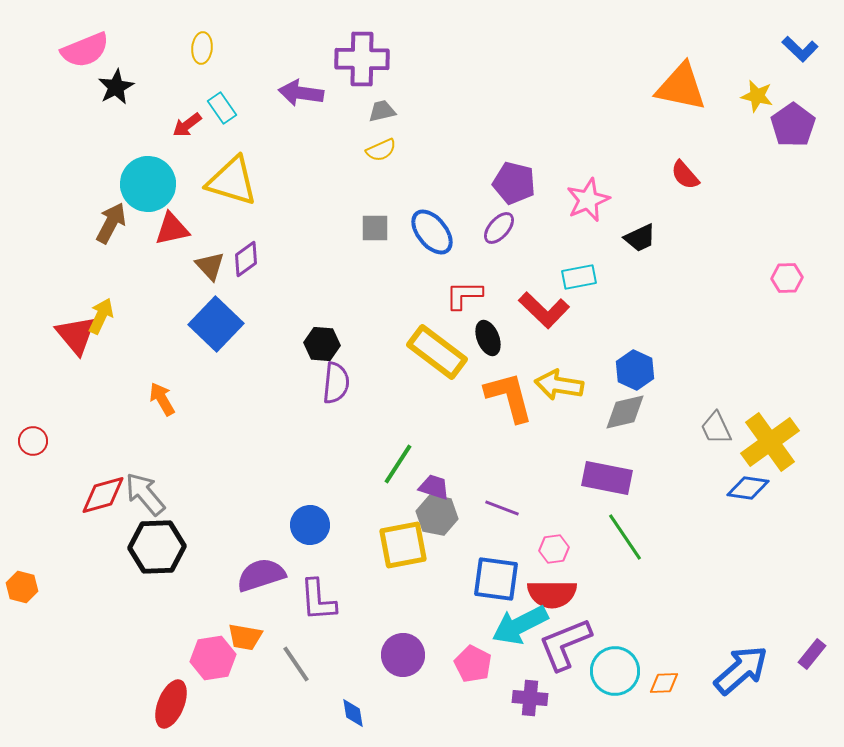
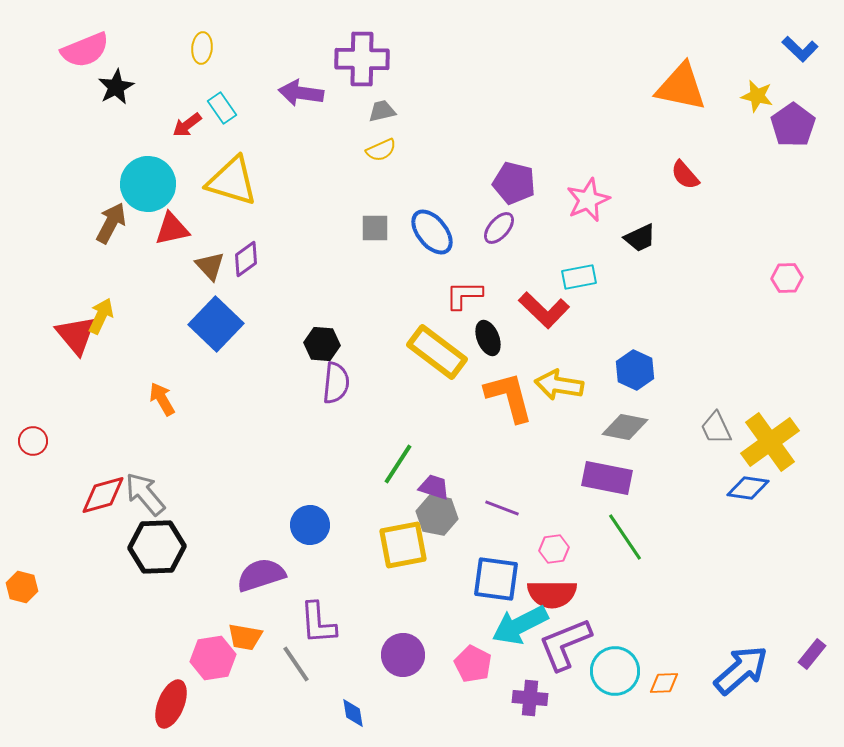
gray diamond at (625, 412): moved 15 px down; rotated 24 degrees clockwise
purple L-shape at (318, 600): moved 23 px down
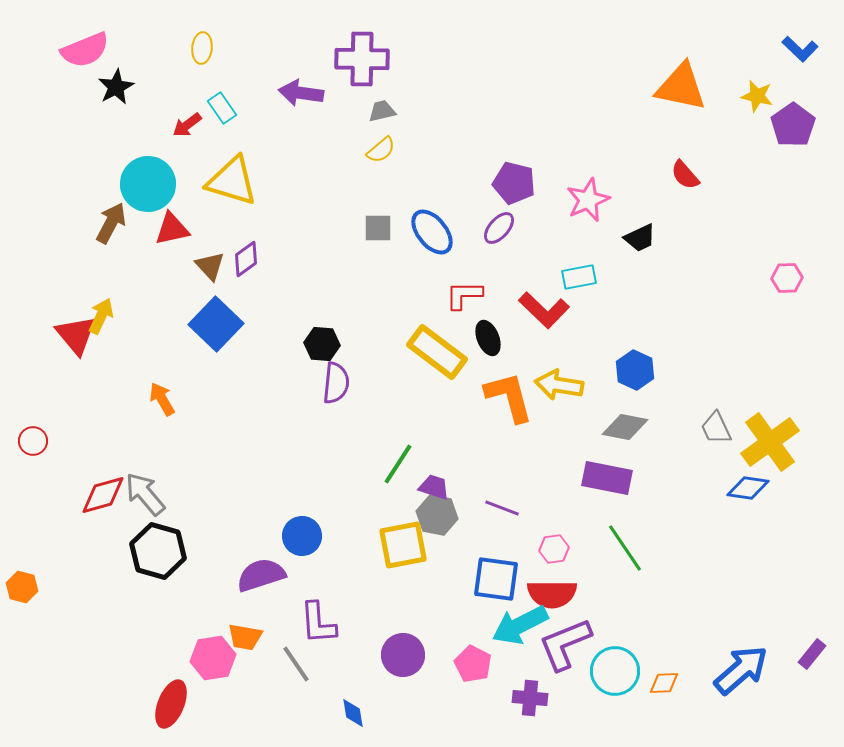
yellow semicircle at (381, 150): rotated 16 degrees counterclockwise
gray square at (375, 228): moved 3 px right
blue circle at (310, 525): moved 8 px left, 11 px down
green line at (625, 537): moved 11 px down
black hexagon at (157, 547): moved 1 px right, 4 px down; rotated 18 degrees clockwise
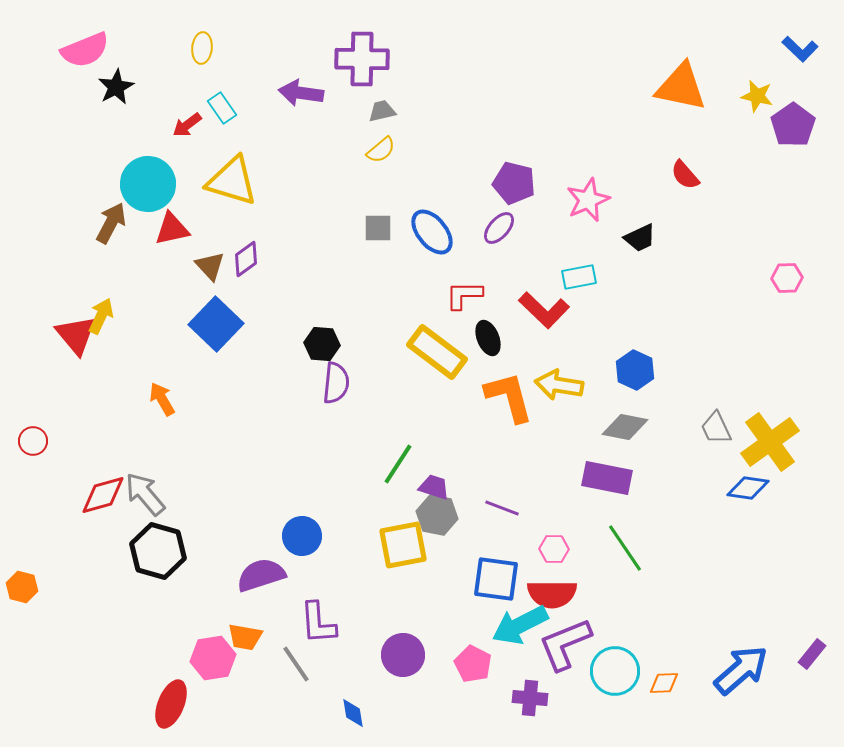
pink hexagon at (554, 549): rotated 8 degrees clockwise
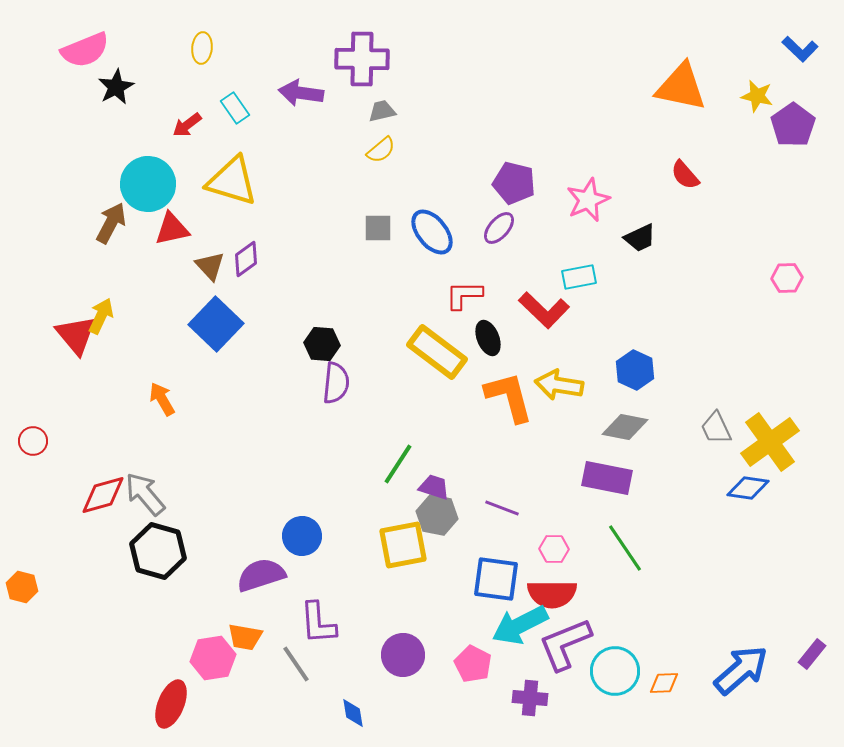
cyan rectangle at (222, 108): moved 13 px right
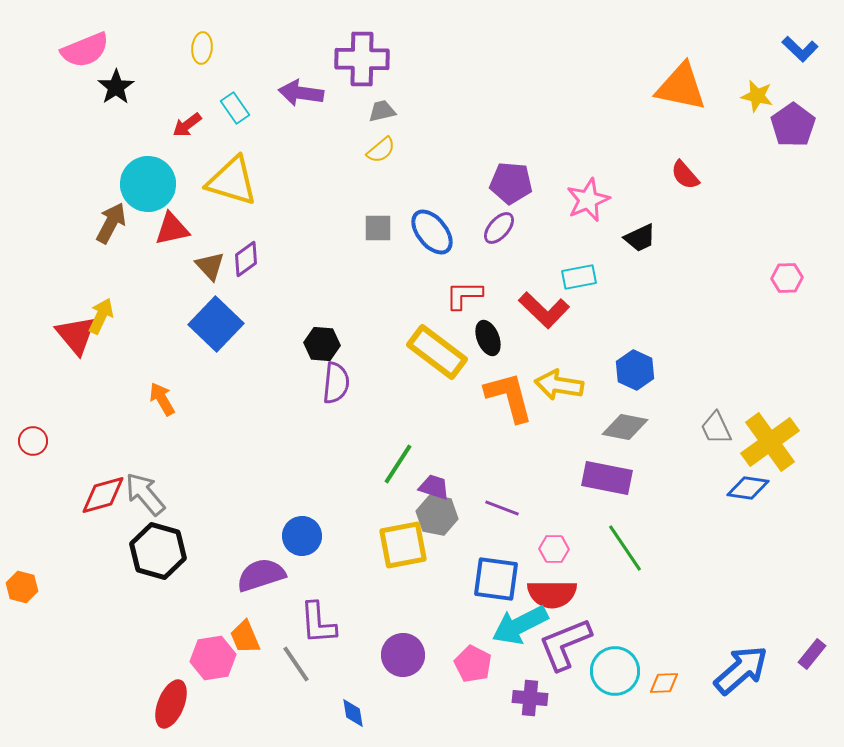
black star at (116, 87): rotated 6 degrees counterclockwise
purple pentagon at (514, 183): moved 3 px left; rotated 9 degrees counterclockwise
orange trapezoid at (245, 637): rotated 57 degrees clockwise
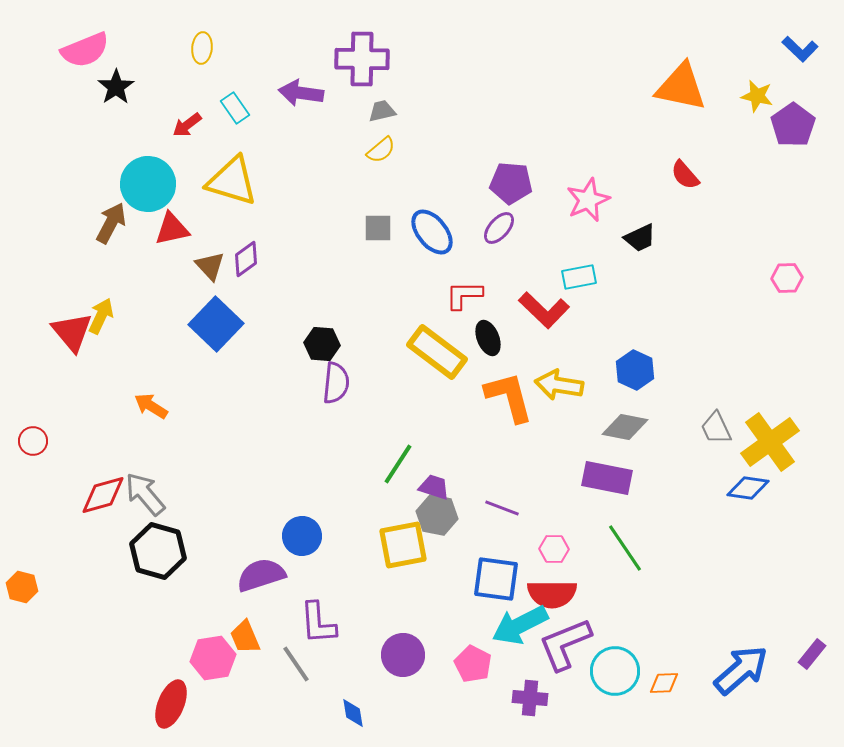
red triangle at (76, 335): moved 4 px left, 3 px up
orange arrow at (162, 399): moved 11 px left, 7 px down; rotated 28 degrees counterclockwise
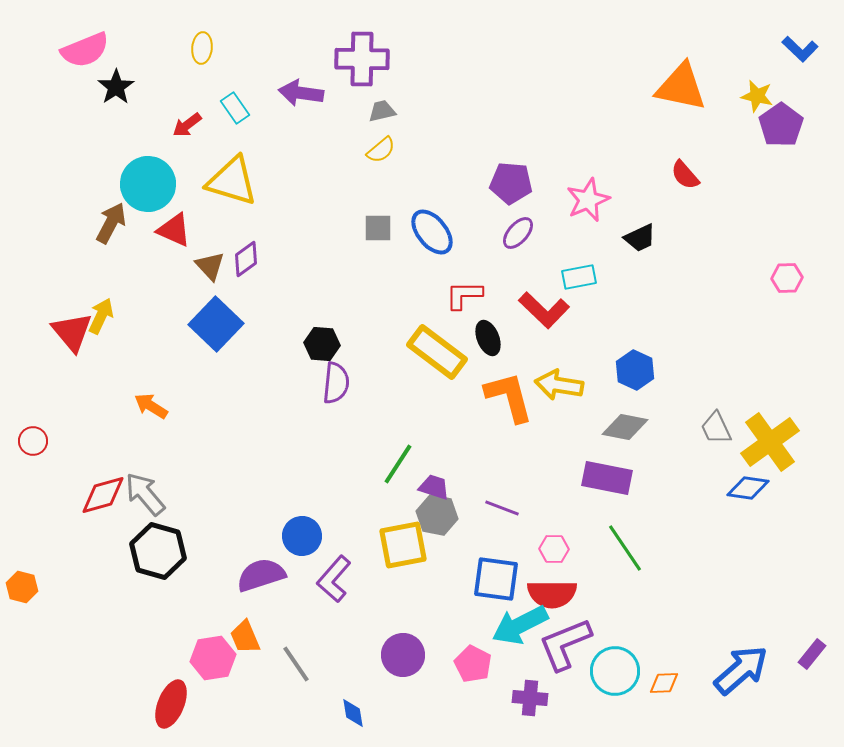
purple pentagon at (793, 125): moved 12 px left
purple ellipse at (499, 228): moved 19 px right, 5 px down
red triangle at (172, 229): moved 2 px right, 1 px down; rotated 36 degrees clockwise
purple L-shape at (318, 623): moved 16 px right, 44 px up; rotated 45 degrees clockwise
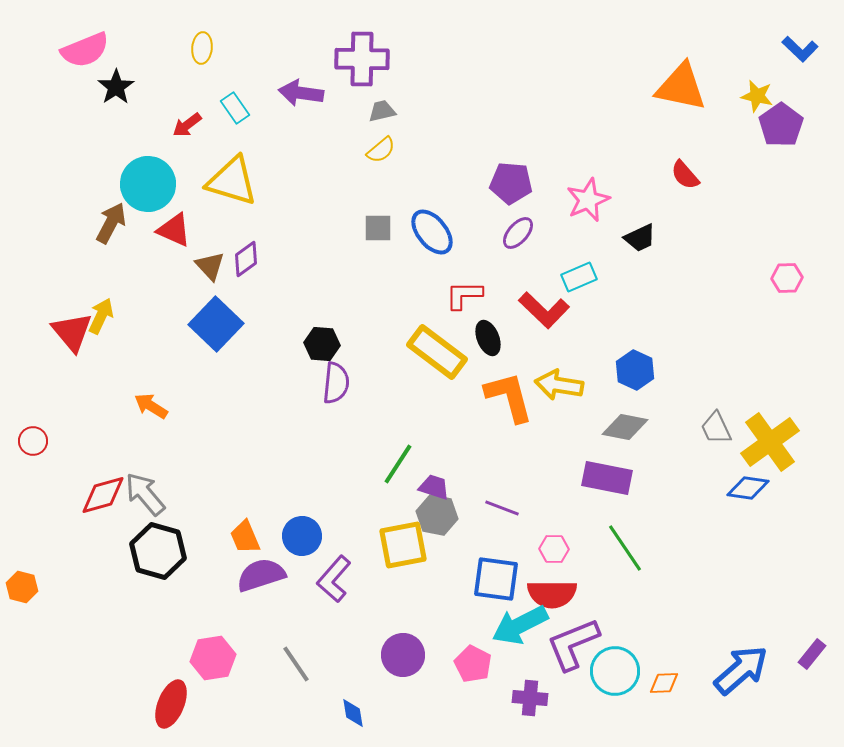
cyan rectangle at (579, 277): rotated 12 degrees counterclockwise
orange trapezoid at (245, 637): moved 100 px up
purple L-shape at (565, 644): moved 8 px right
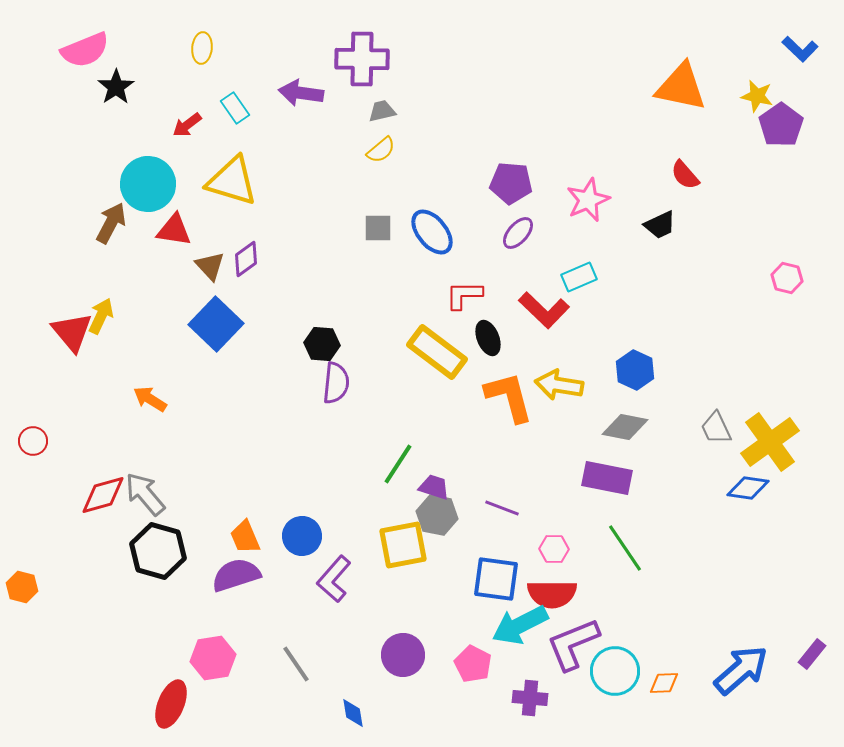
red triangle at (174, 230): rotated 15 degrees counterclockwise
black trapezoid at (640, 238): moved 20 px right, 13 px up
pink hexagon at (787, 278): rotated 16 degrees clockwise
orange arrow at (151, 406): moved 1 px left, 7 px up
purple semicircle at (261, 575): moved 25 px left
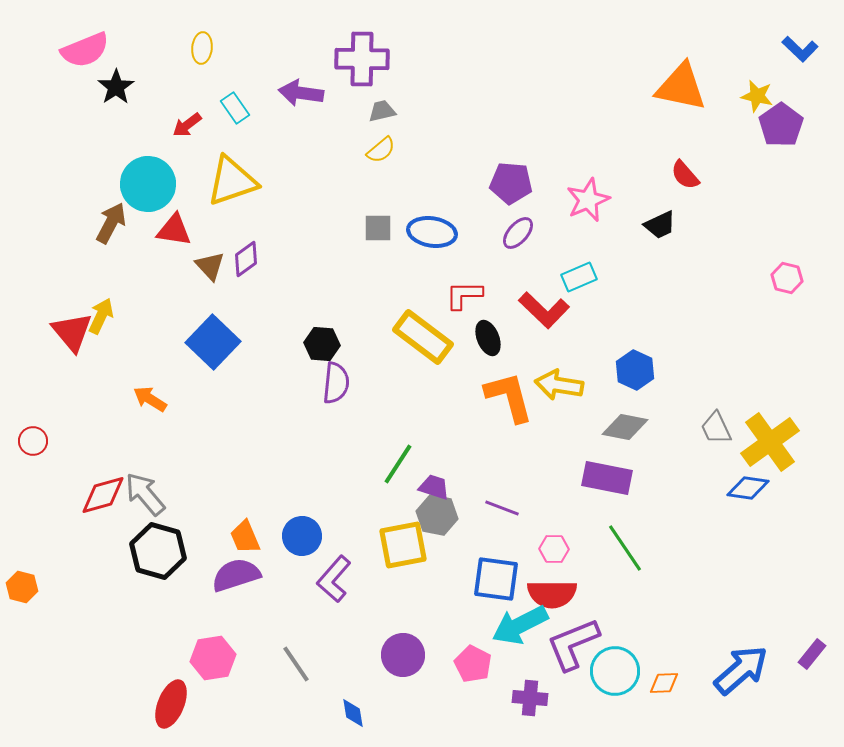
yellow triangle at (232, 181): rotated 36 degrees counterclockwise
blue ellipse at (432, 232): rotated 42 degrees counterclockwise
blue square at (216, 324): moved 3 px left, 18 px down
yellow rectangle at (437, 352): moved 14 px left, 15 px up
